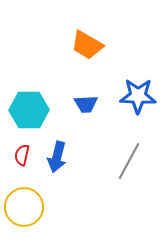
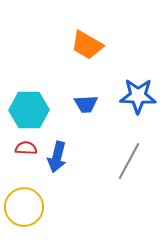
red semicircle: moved 4 px right, 7 px up; rotated 80 degrees clockwise
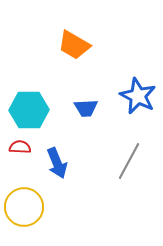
orange trapezoid: moved 13 px left
blue star: rotated 24 degrees clockwise
blue trapezoid: moved 4 px down
red semicircle: moved 6 px left, 1 px up
blue arrow: moved 6 px down; rotated 36 degrees counterclockwise
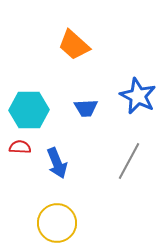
orange trapezoid: rotated 12 degrees clockwise
yellow circle: moved 33 px right, 16 px down
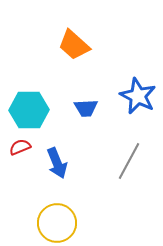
red semicircle: rotated 25 degrees counterclockwise
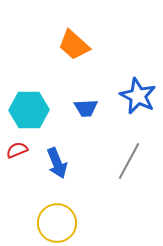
red semicircle: moved 3 px left, 3 px down
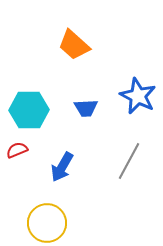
blue arrow: moved 5 px right, 4 px down; rotated 52 degrees clockwise
yellow circle: moved 10 px left
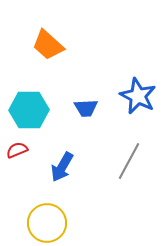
orange trapezoid: moved 26 px left
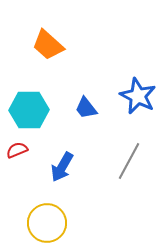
blue trapezoid: rotated 55 degrees clockwise
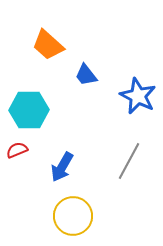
blue trapezoid: moved 33 px up
yellow circle: moved 26 px right, 7 px up
